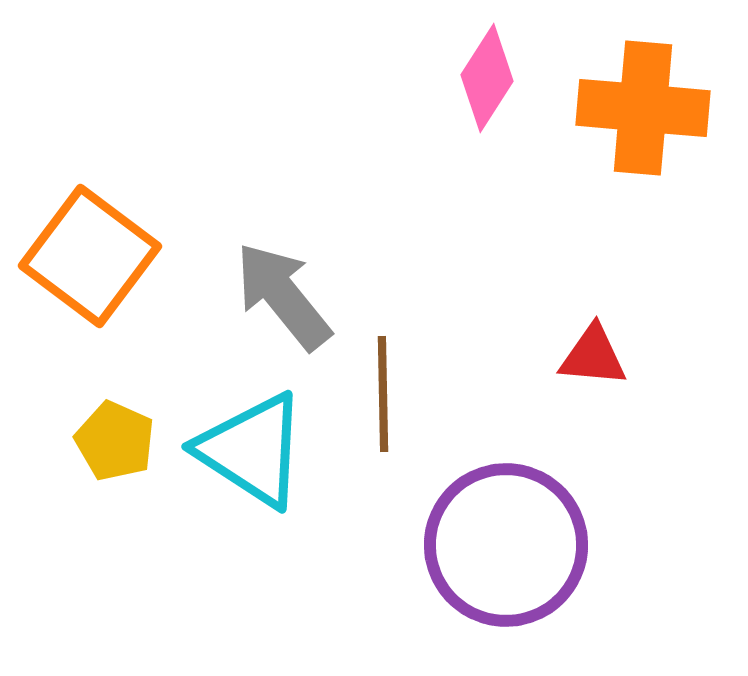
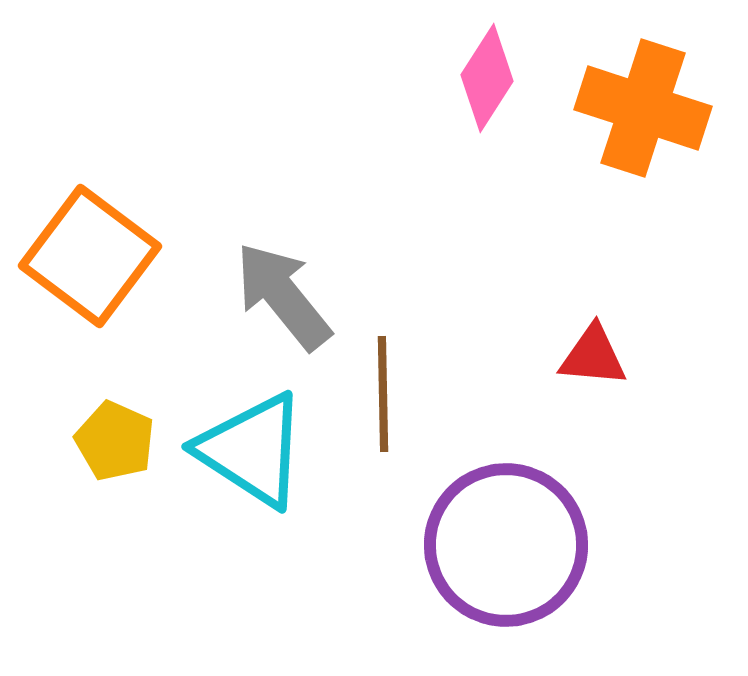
orange cross: rotated 13 degrees clockwise
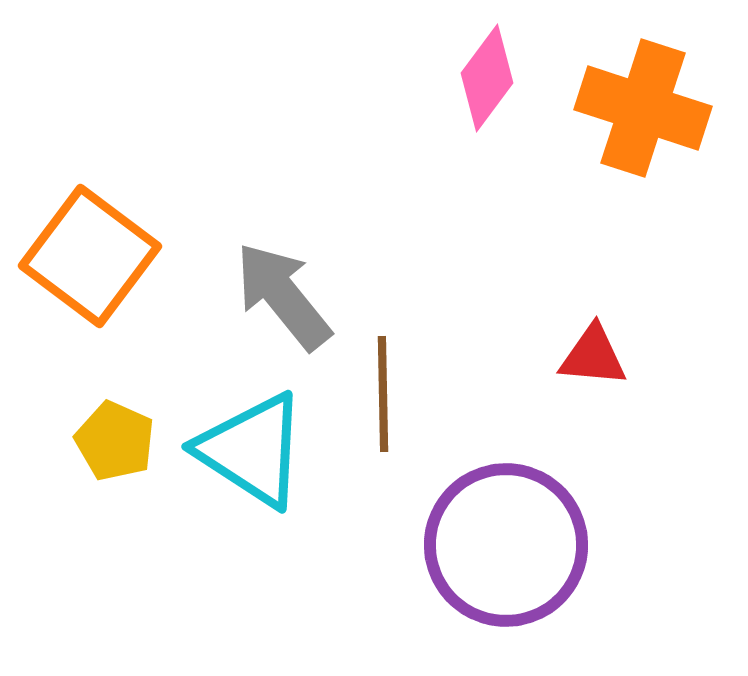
pink diamond: rotated 4 degrees clockwise
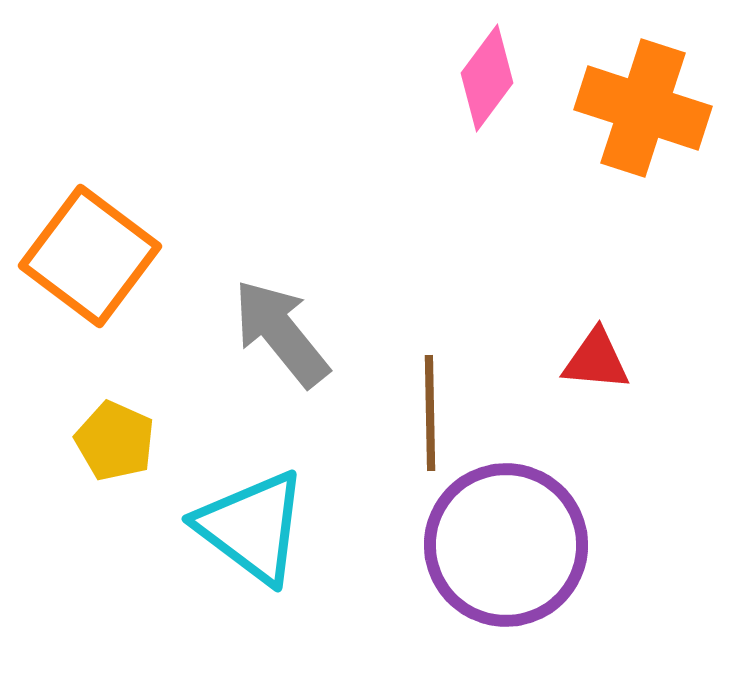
gray arrow: moved 2 px left, 37 px down
red triangle: moved 3 px right, 4 px down
brown line: moved 47 px right, 19 px down
cyan triangle: moved 77 px down; rotated 4 degrees clockwise
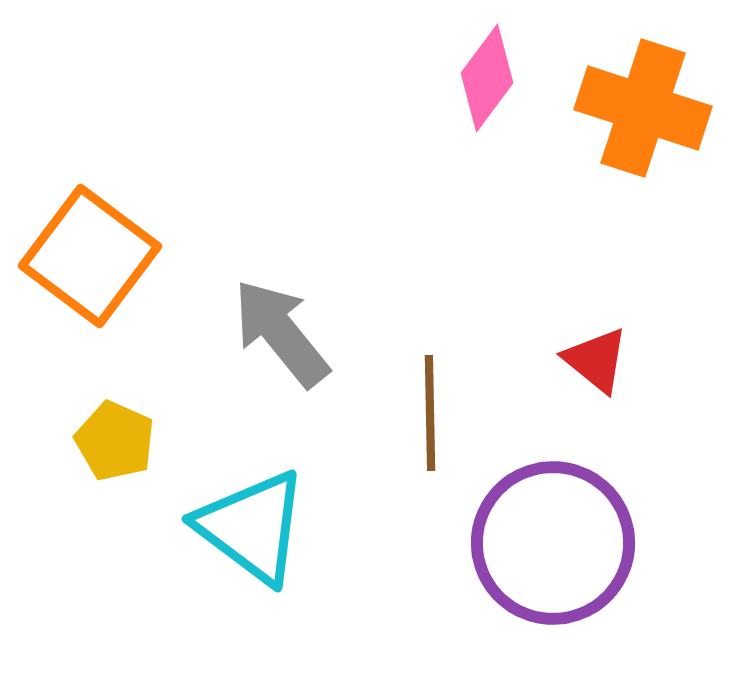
red triangle: rotated 34 degrees clockwise
purple circle: moved 47 px right, 2 px up
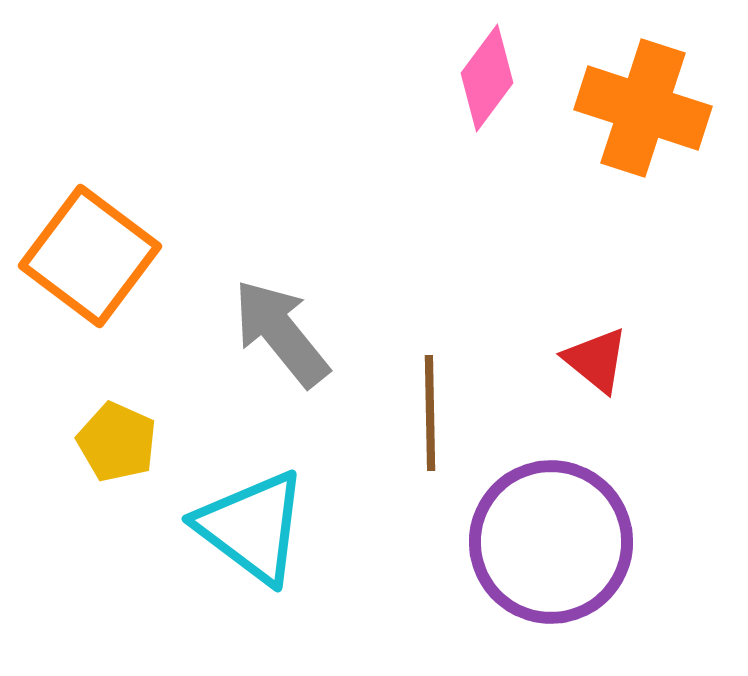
yellow pentagon: moved 2 px right, 1 px down
purple circle: moved 2 px left, 1 px up
